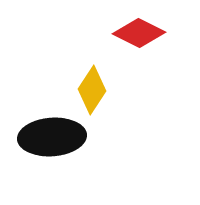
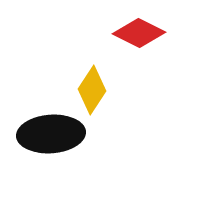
black ellipse: moved 1 px left, 3 px up
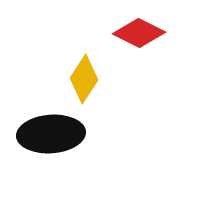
yellow diamond: moved 8 px left, 11 px up
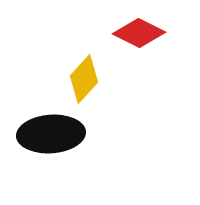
yellow diamond: rotated 9 degrees clockwise
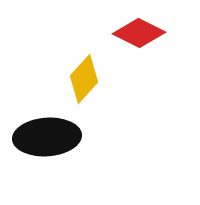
black ellipse: moved 4 px left, 3 px down
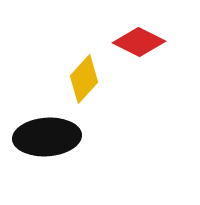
red diamond: moved 9 px down
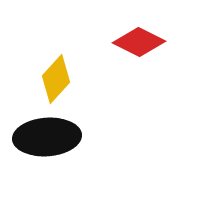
yellow diamond: moved 28 px left
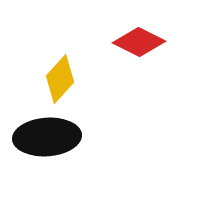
yellow diamond: moved 4 px right
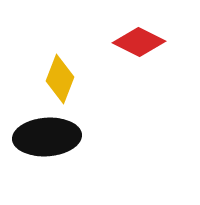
yellow diamond: rotated 21 degrees counterclockwise
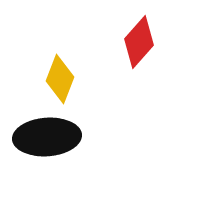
red diamond: rotated 75 degrees counterclockwise
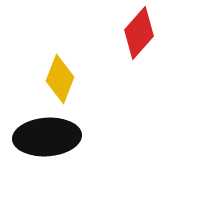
red diamond: moved 9 px up
